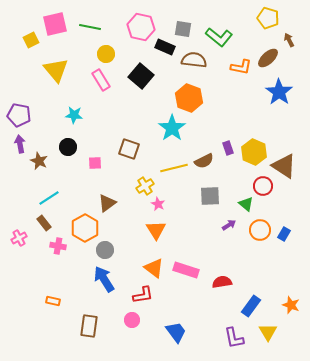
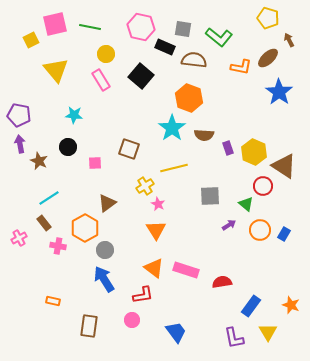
brown semicircle at (204, 161): moved 26 px up; rotated 30 degrees clockwise
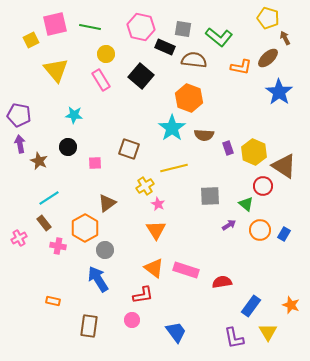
brown arrow at (289, 40): moved 4 px left, 2 px up
blue arrow at (104, 279): moved 6 px left
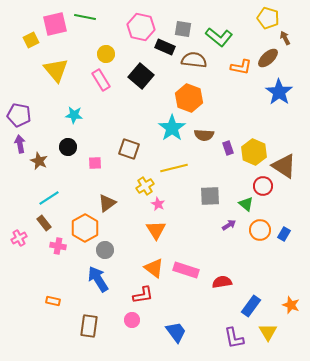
green line at (90, 27): moved 5 px left, 10 px up
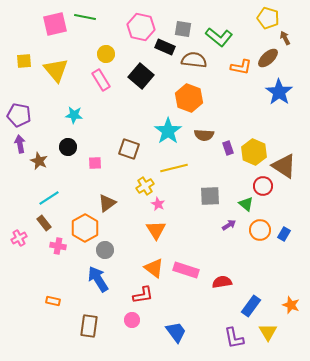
yellow square at (31, 40): moved 7 px left, 21 px down; rotated 21 degrees clockwise
cyan star at (172, 128): moved 4 px left, 3 px down
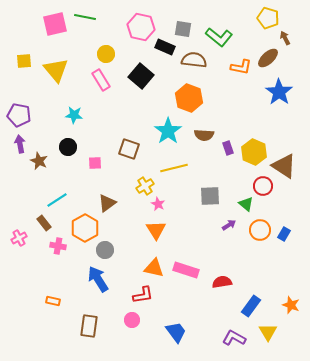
cyan line at (49, 198): moved 8 px right, 2 px down
orange triangle at (154, 268): rotated 25 degrees counterclockwise
purple L-shape at (234, 338): rotated 130 degrees clockwise
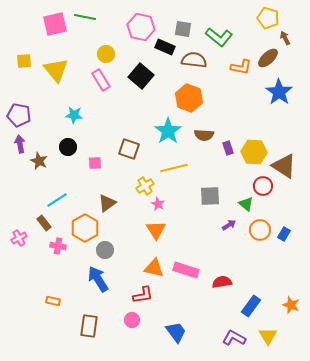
yellow hexagon at (254, 152): rotated 20 degrees counterclockwise
yellow triangle at (268, 332): moved 4 px down
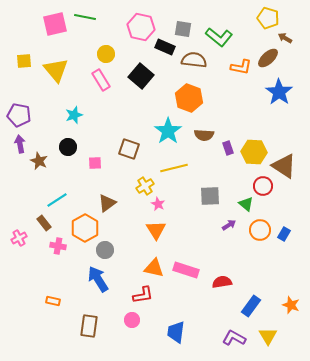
brown arrow at (285, 38): rotated 32 degrees counterclockwise
cyan star at (74, 115): rotated 24 degrees counterclockwise
blue trapezoid at (176, 332): rotated 135 degrees counterclockwise
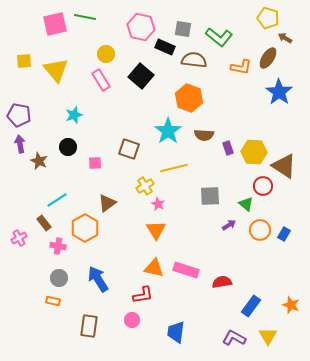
brown ellipse at (268, 58): rotated 15 degrees counterclockwise
gray circle at (105, 250): moved 46 px left, 28 px down
